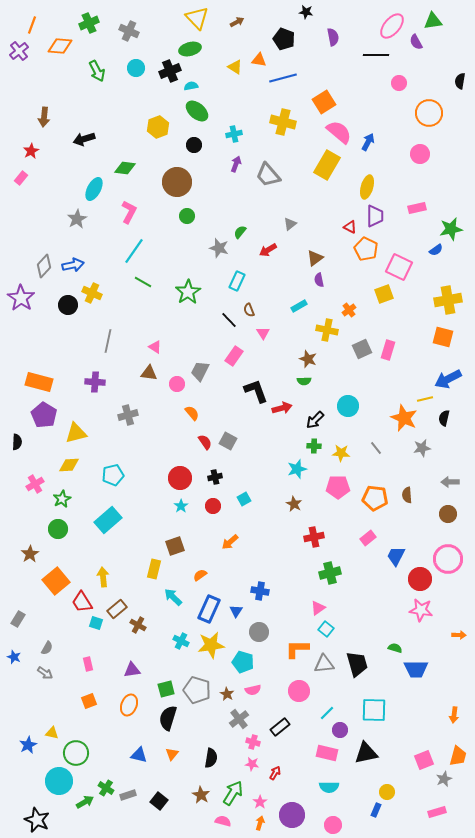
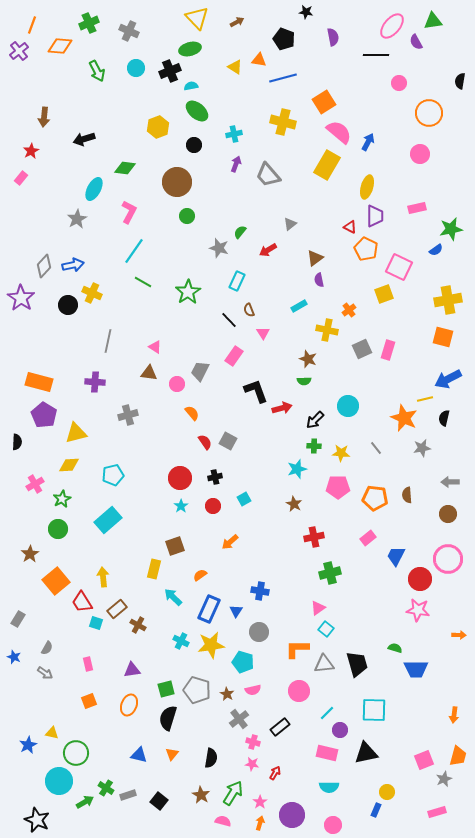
pink star at (421, 610): moved 3 px left
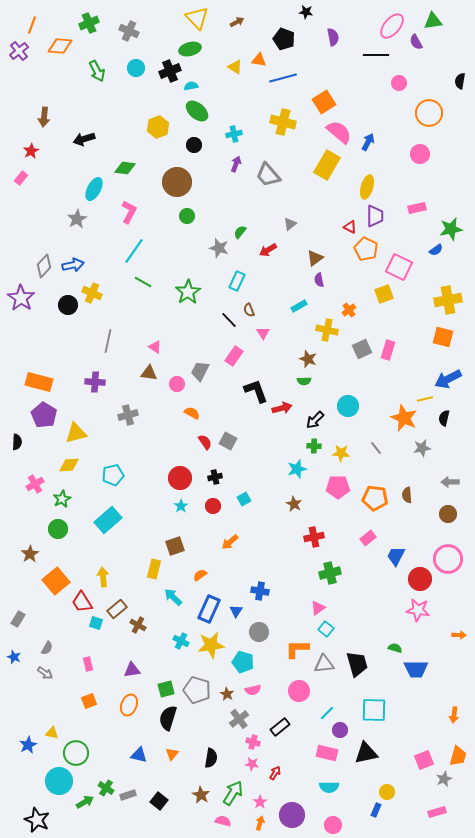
orange semicircle at (192, 413): rotated 21 degrees counterclockwise
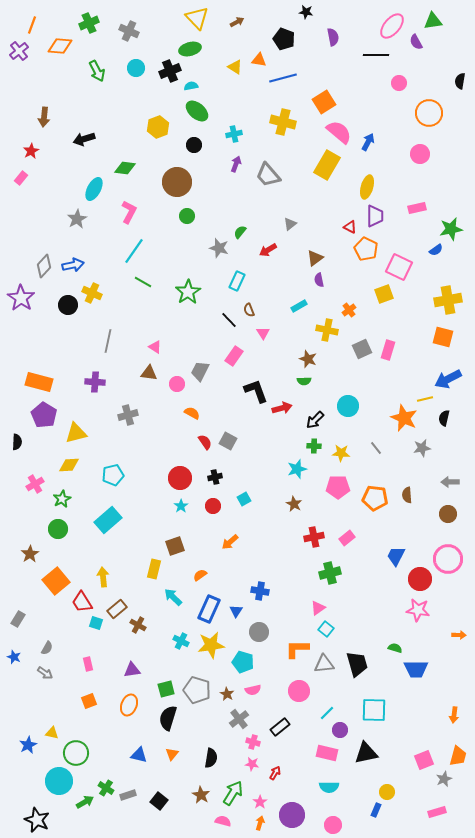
pink rectangle at (368, 538): moved 21 px left
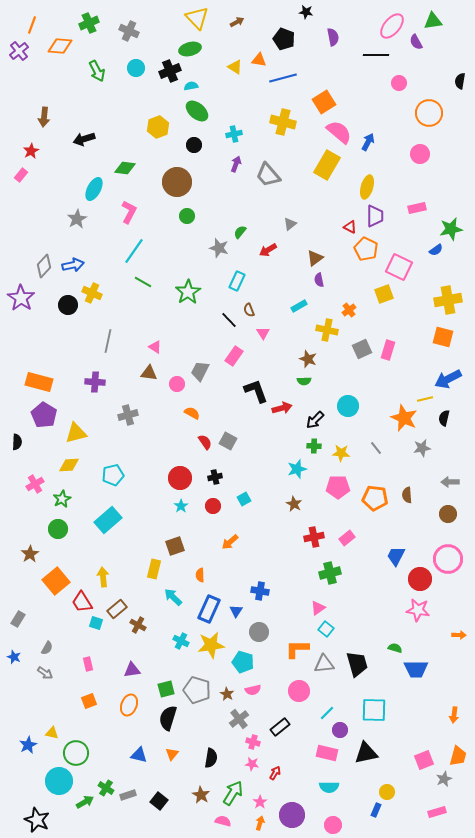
pink rectangle at (21, 178): moved 3 px up
orange semicircle at (200, 575): rotated 56 degrees counterclockwise
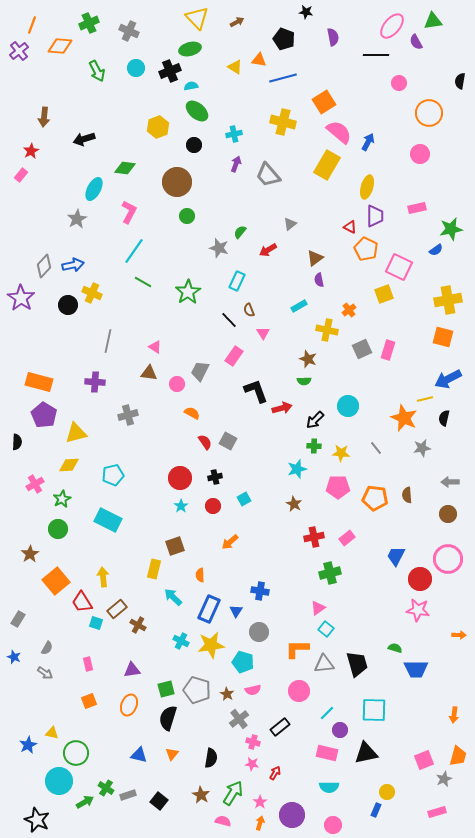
cyan rectangle at (108, 520): rotated 68 degrees clockwise
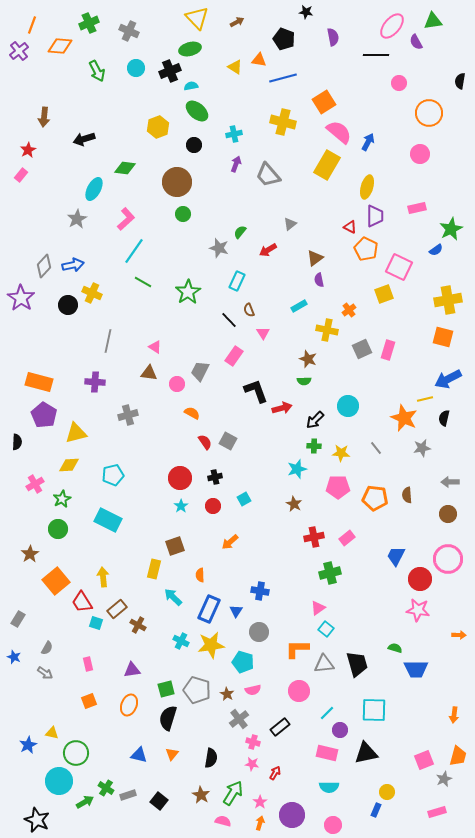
red star at (31, 151): moved 3 px left, 1 px up
pink L-shape at (129, 212): moved 3 px left, 7 px down; rotated 20 degrees clockwise
green circle at (187, 216): moved 4 px left, 2 px up
green star at (451, 229): rotated 15 degrees counterclockwise
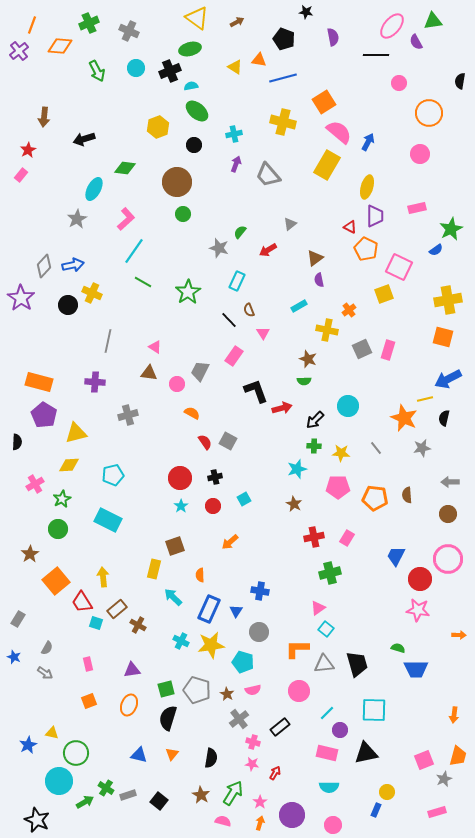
yellow triangle at (197, 18): rotated 10 degrees counterclockwise
pink rectangle at (347, 538): rotated 21 degrees counterclockwise
green semicircle at (395, 648): moved 3 px right
